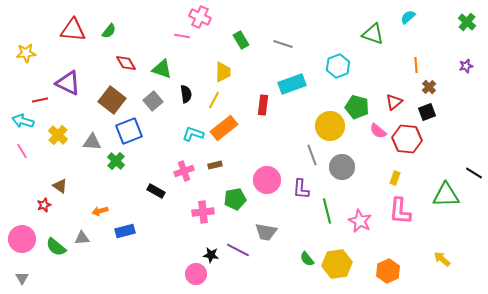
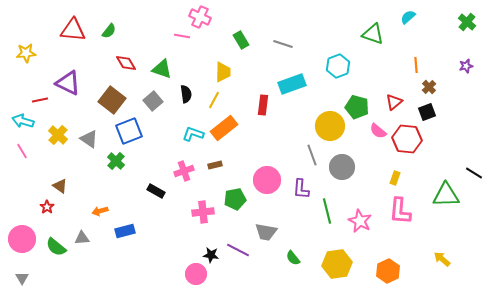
gray triangle at (92, 142): moved 3 px left, 3 px up; rotated 30 degrees clockwise
red star at (44, 205): moved 3 px right, 2 px down; rotated 16 degrees counterclockwise
green semicircle at (307, 259): moved 14 px left, 1 px up
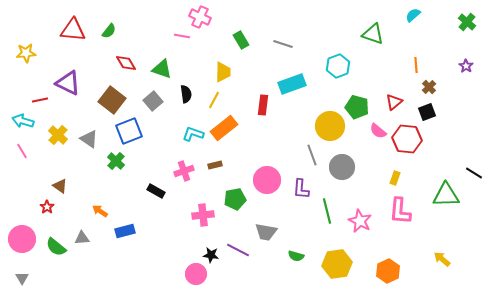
cyan semicircle at (408, 17): moved 5 px right, 2 px up
purple star at (466, 66): rotated 24 degrees counterclockwise
orange arrow at (100, 211): rotated 49 degrees clockwise
pink cross at (203, 212): moved 3 px down
green semicircle at (293, 258): moved 3 px right, 2 px up; rotated 35 degrees counterclockwise
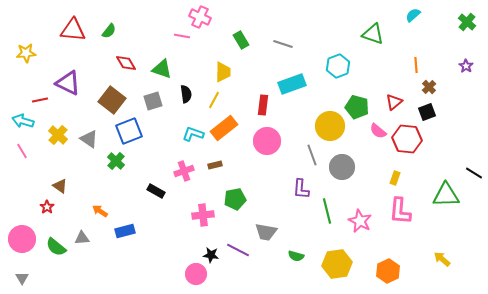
gray square at (153, 101): rotated 24 degrees clockwise
pink circle at (267, 180): moved 39 px up
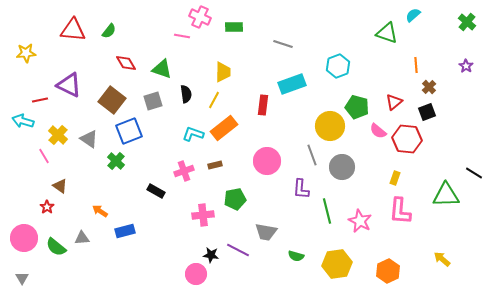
green triangle at (373, 34): moved 14 px right, 1 px up
green rectangle at (241, 40): moved 7 px left, 13 px up; rotated 60 degrees counterclockwise
purple triangle at (68, 83): moved 1 px right, 2 px down
pink circle at (267, 141): moved 20 px down
pink line at (22, 151): moved 22 px right, 5 px down
pink circle at (22, 239): moved 2 px right, 1 px up
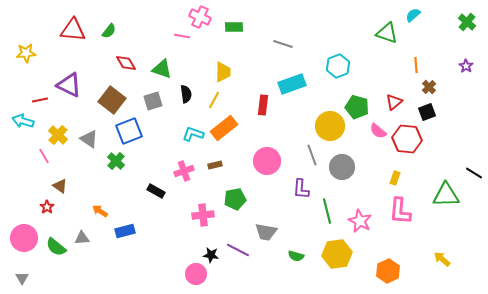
yellow hexagon at (337, 264): moved 10 px up
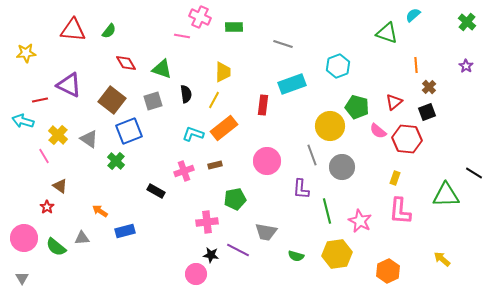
pink cross at (203, 215): moved 4 px right, 7 px down
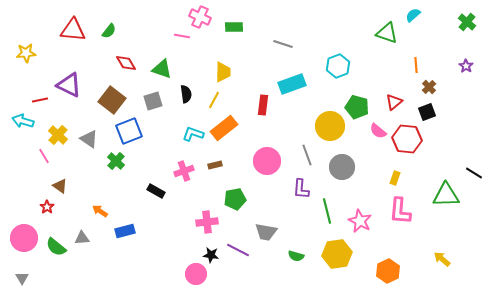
gray line at (312, 155): moved 5 px left
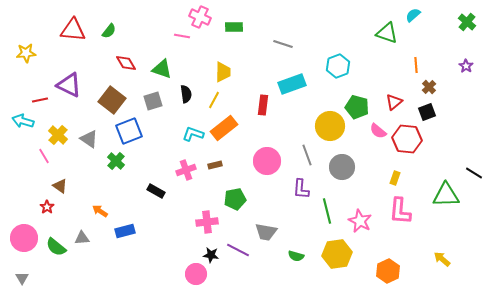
pink cross at (184, 171): moved 2 px right, 1 px up
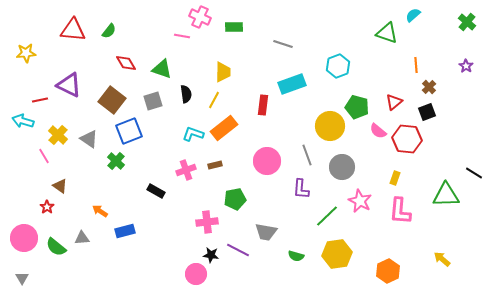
green line at (327, 211): moved 5 px down; rotated 60 degrees clockwise
pink star at (360, 221): moved 20 px up
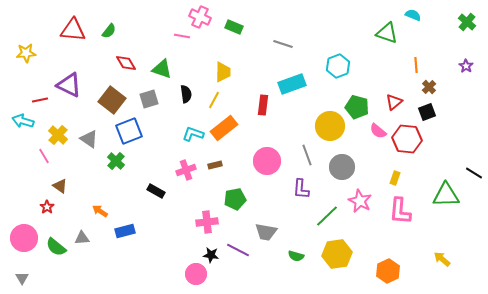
cyan semicircle at (413, 15): rotated 63 degrees clockwise
green rectangle at (234, 27): rotated 24 degrees clockwise
gray square at (153, 101): moved 4 px left, 2 px up
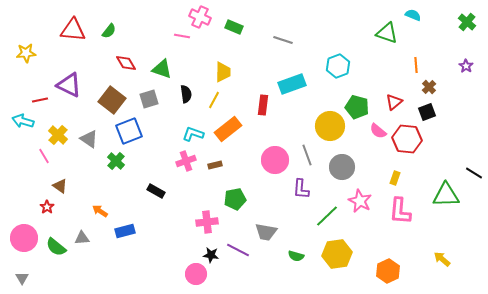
gray line at (283, 44): moved 4 px up
orange rectangle at (224, 128): moved 4 px right, 1 px down
pink circle at (267, 161): moved 8 px right, 1 px up
pink cross at (186, 170): moved 9 px up
